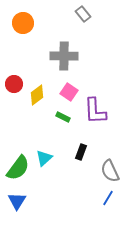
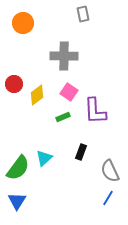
gray rectangle: rotated 28 degrees clockwise
green rectangle: rotated 48 degrees counterclockwise
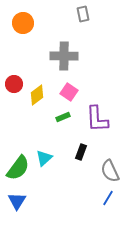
purple L-shape: moved 2 px right, 8 px down
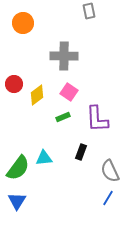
gray rectangle: moved 6 px right, 3 px up
cyan triangle: rotated 36 degrees clockwise
